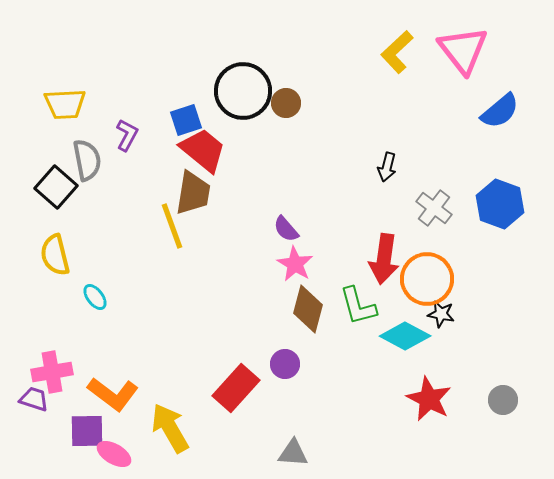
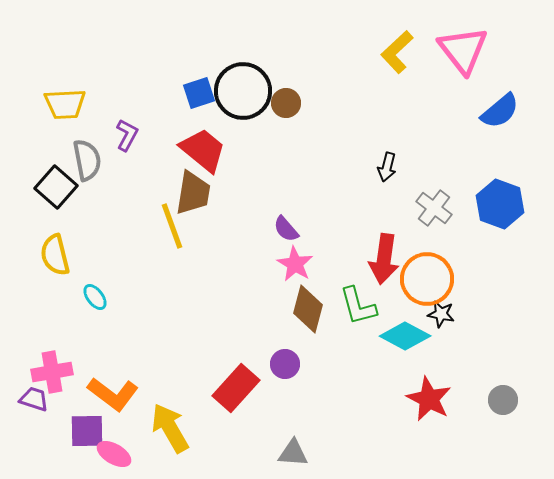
blue square: moved 13 px right, 27 px up
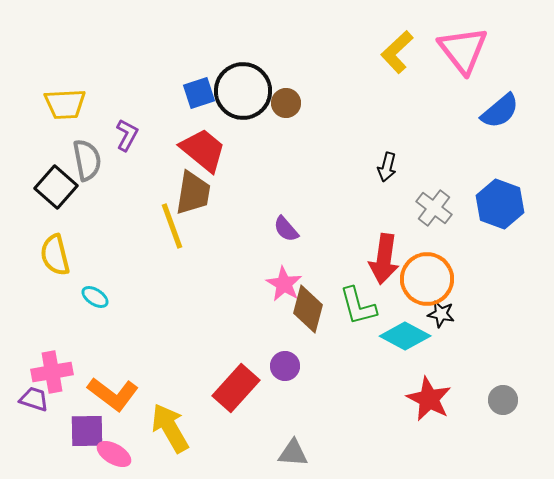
pink star: moved 11 px left, 20 px down
cyan ellipse: rotated 20 degrees counterclockwise
purple circle: moved 2 px down
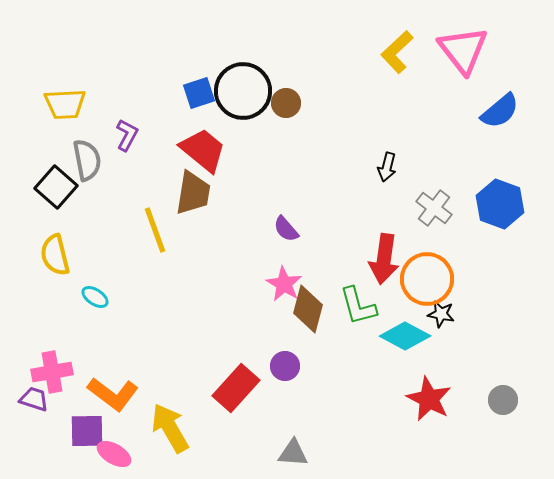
yellow line: moved 17 px left, 4 px down
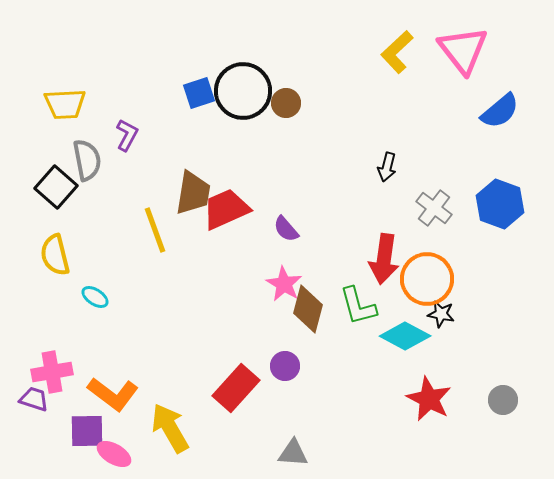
red trapezoid: moved 23 px right, 59 px down; rotated 63 degrees counterclockwise
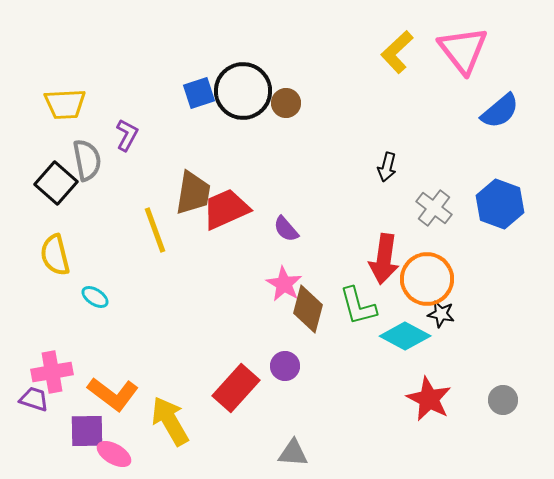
black square: moved 4 px up
yellow arrow: moved 7 px up
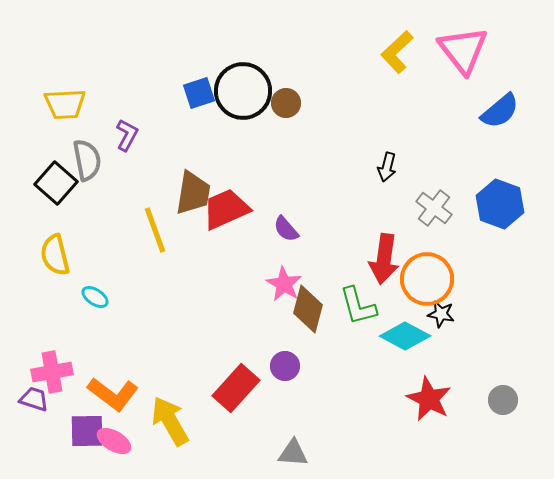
pink ellipse: moved 13 px up
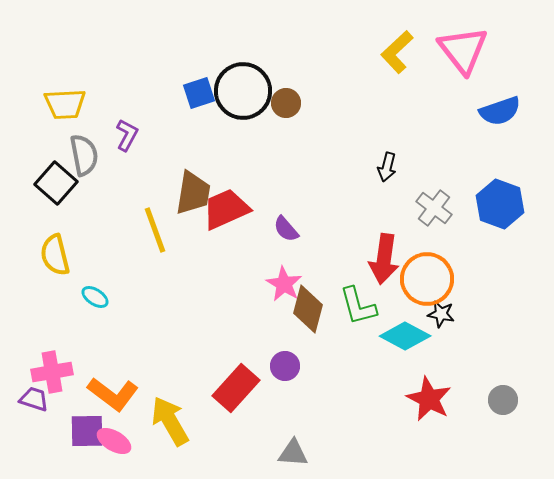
blue semicircle: rotated 21 degrees clockwise
gray semicircle: moved 3 px left, 5 px up
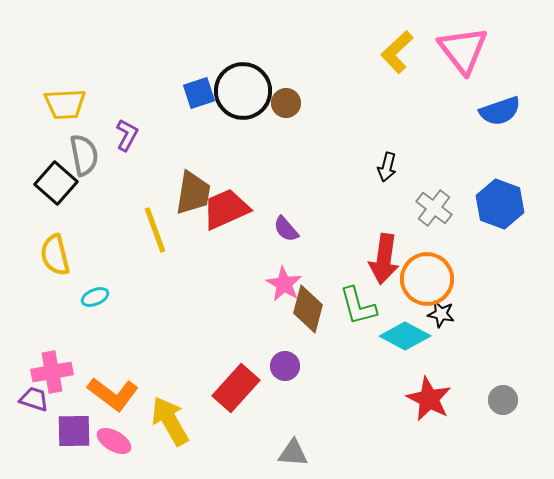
cyan ellipse: rotated 56 degrees counterclockwise
purple square: moved 13 px left
